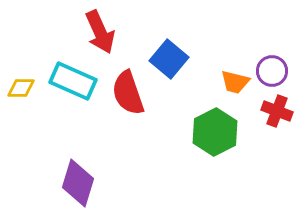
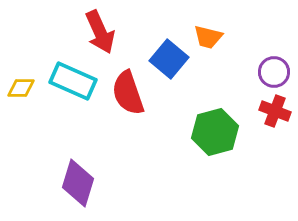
purple circle: moved 2 px right, 1 px down
orange trapezoid: moved 27 px left, 45 px up
red cross: moved 2 px left
green hexagon: rotated 12 degrees clockwise
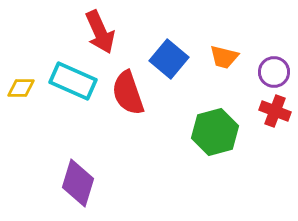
orange trapezoid: moved 16 px right, 20 px down
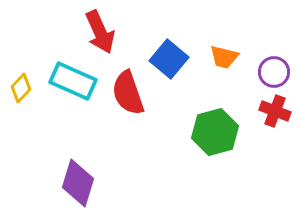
yellow diamond: rotated 48 degrees counterclockwise
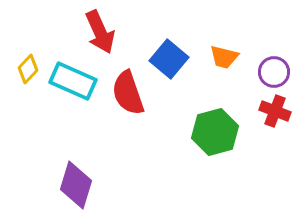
yellow diamond: moved 7 px right, 19 px up
purple diamond: moved 2 px left, 2 px down
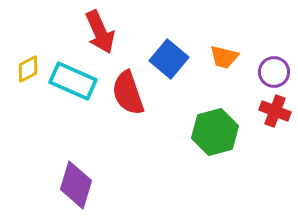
yellow diamond: rotated 20 degrees clockwise
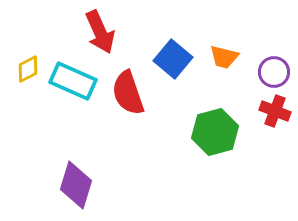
blue square: moved 4 px right
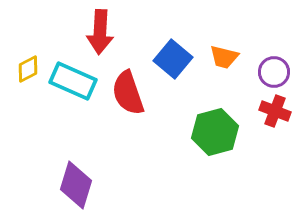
red arrow: rotated 27 degrees clockwise
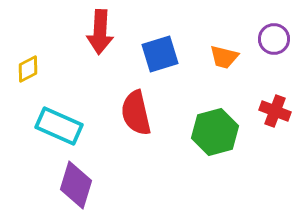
blue square: moved 13 px left, 5 px up; rotated 33 degrees clockwise
purple circle: moved 33 px up
cyan rectangle: moved 14 px left, 45 px down
red semicircle: moved 8 px right, 20 px down; rotated 6 degrees clockwise
